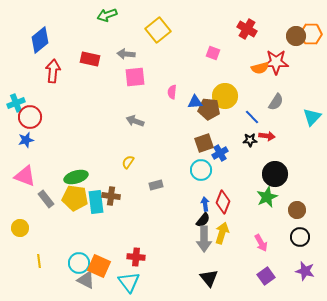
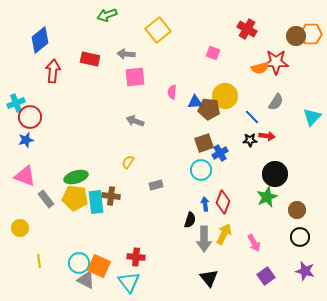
black semicircle at (203, 220): moved 13 px left; rotated 21 degrees counterclockwise
yellow arrow at (222, 233): moved 2 px right, 1 px down; rotated 10 degrees clockwise
pink arrow at (261, 243): moved 7 px left
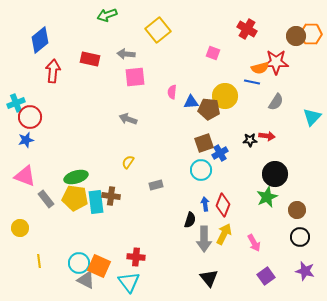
blue triangle at (195, 102): moved 4 px left
blue line at (252, 117): moved 35 px up; rotated 35 degrees counterclockwise
gray arrow at (135, 121): moved 7 px left, 2 px up
red diamond at (223, 202): moved 3 px down
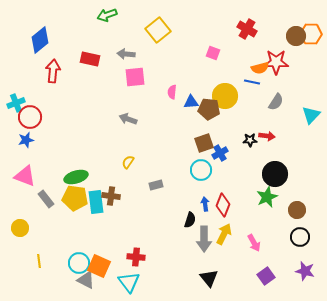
cyan triangle at (312, 117): moved 1 px left, 2 px up
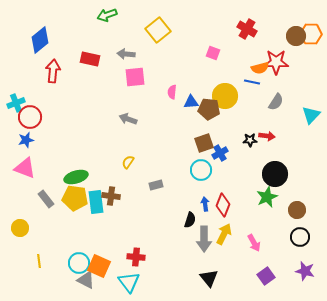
pink triangle at (25, 176): moved 8 px up
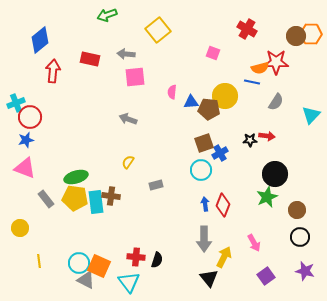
black semicircle at (190, 220): moved 33 px left, 40 px down
yellow arrow at (224, 234): moved 23 px down
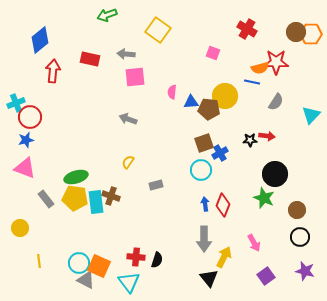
yellow square at (158, 30): rotated 15 degrees counterclockwise
brown circle at (296, 36): moved 4 px up
brown cross at (111, 196): rotated 12 degrees clockwise
green star at (267, 197): moved 3 px left, 1 px down; rotated 25 degrees counterclockwise
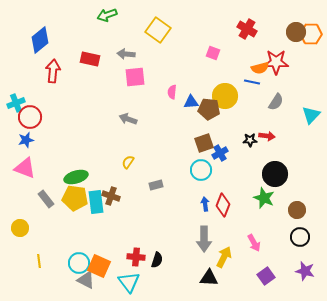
black triangle at (209, 278): rotated 48 degrees counterclockwise
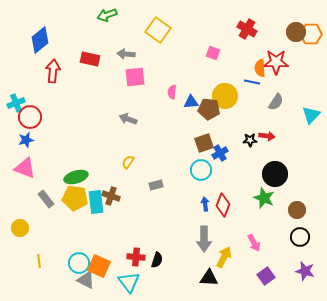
orange semicircle at (260, 68): rotated 102 degrees clockwise
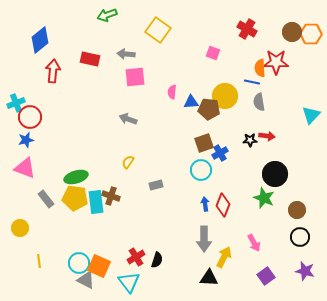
brown circle at (296, 32): moved 4 px left
gray semicircle at (276, 102): moved 17 px left; rotated 138 degrees clockwise
red cross at (136, 257): rotated 36 degrees counterclockwise
